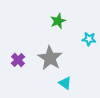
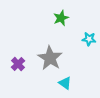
green star: moved 3 px right, 3 px up
purple cross: moved 4 px down
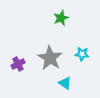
cyan star: moved 7 px left, 15 px down
purple cross: rotated 16 degrees clockwise
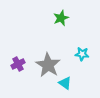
gray star: moved 2 px left, 7 px down
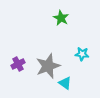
green star: rotated 21 degrees counterclockwise
gray star: moved 1 px down; rotated 20 degrees clockwise
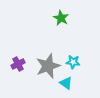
cyan star: moved 9 px left, 8 px down
cyan triangle: moved 1 px right
